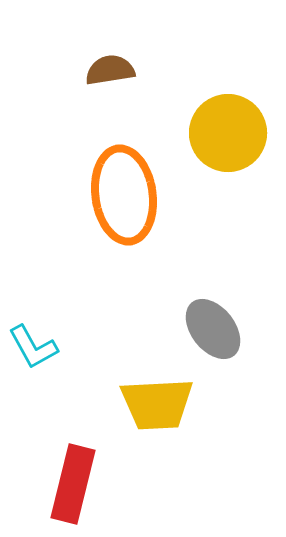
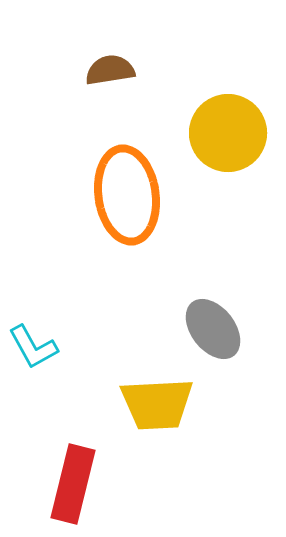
orange ellipse: moved 3 px right
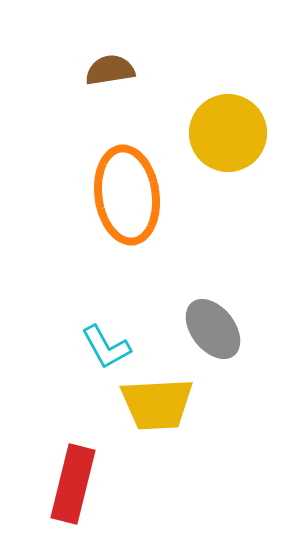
cyan L-shape: moved 73 px right
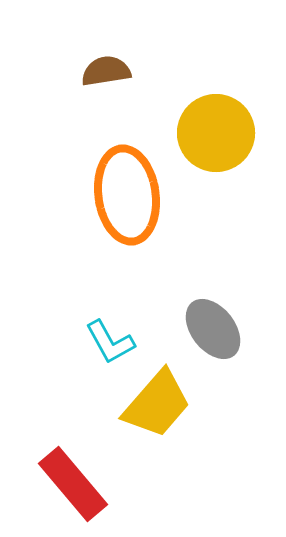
brown semicircle: moved 4 px left, 1 px down
yellow circle: moved 12 px left
cyan L-shape: moved 4 px right, 5 px up
yellow trapezoid: rotated 46 degrees counterclockwise
red rectangle: rotated 54 degrees counterclockwise
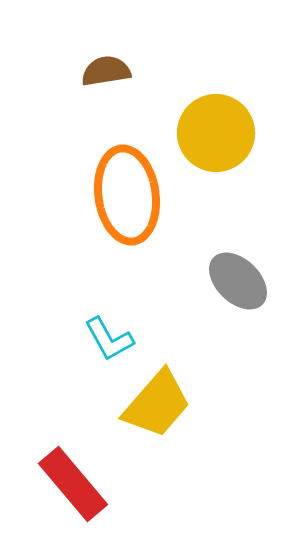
gray ellipse: moved 25 px right, 48 px up; rotated 8 degrees counterclockwise
cyan L-shape: moved 1 px left, 3 px up
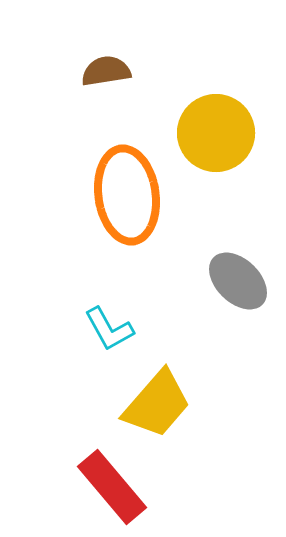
cyan L-shape: moved 10 px up
red rectangle: moved 39 px right, 3 px down
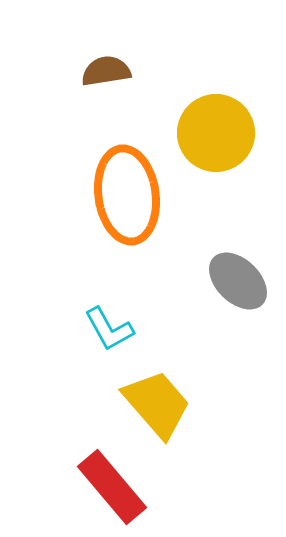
yellow trapezoid: rotated 82 degrees counterclockwise
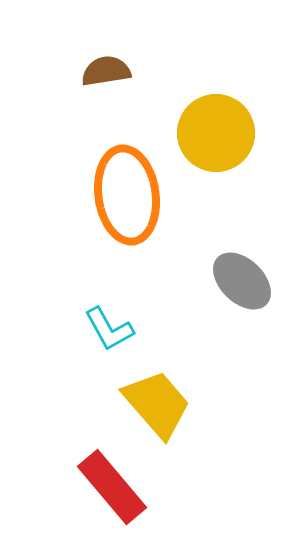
gray ellipse: moved 4 px right
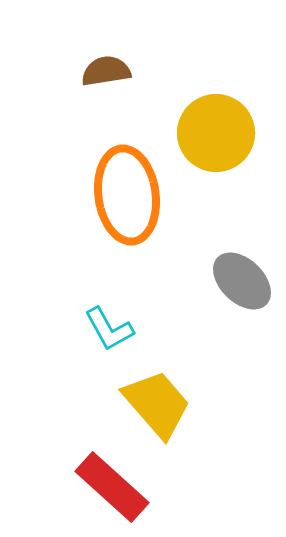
red rectangle: rotated 8 degrees counterclockwise
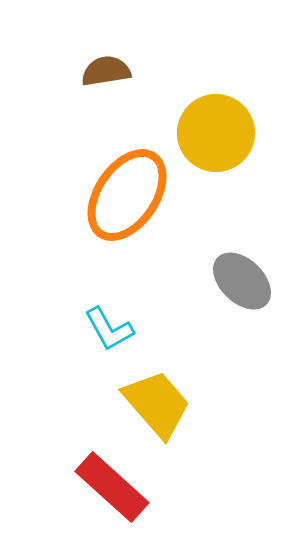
orange ellipse: rotated 42 degrees clockwise
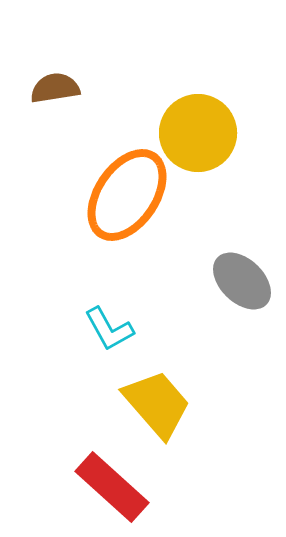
brown semicircle: moved 51 px left, 17 px down
yellow circle: moved 18 px left
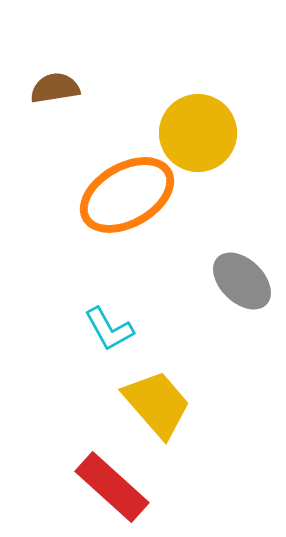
orange ellipse: rotated 26 degrees clockwise
